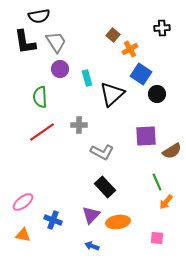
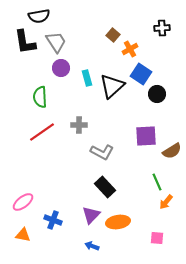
purple circle: moved 1 px right, 1 px up
black triangle: moved 8 px up
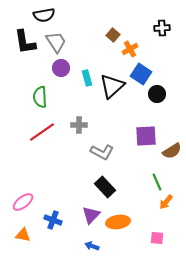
black semicircle: moved 5 px right, 1 px up
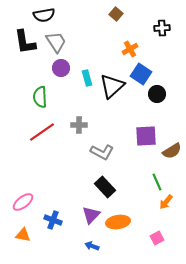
brown square: moved 3 px right, 21 px up
pink square: rotated 32 degrees counterclockwise
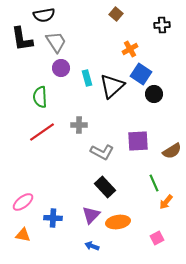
black cross: moved 3 px up
black L-shape: moved 3 px left, 3 px up
black circle: moved 3 px left
purple square: moved 8 px left, 5 px down
green line: moved 3 px left, 1 px down
blue cross: moved 2 px up; rotated 18 degrees counterclockwise
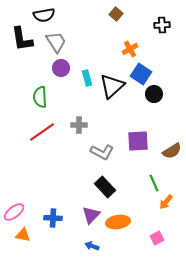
pink ellipse: moved 9 px left, 10 px down
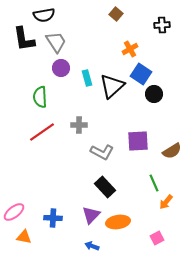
black L-shape: moved 2 px right
orange triangle: moved 1 px right, 2 px down
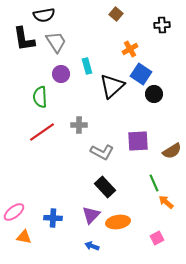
purple circle: moved 6 px down
cyan rectangle: moved 12 px up
orange arrow: rotated 91 degrees clockwise
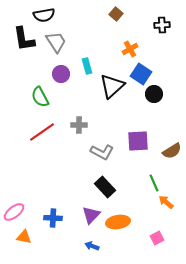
green semicircle: rotated 25 degrees counterclockwise
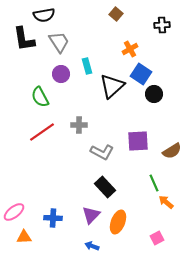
gray trapezoid: moved 3 px right
orange ellipse: rotated 60 degrees counterclockwise
orange triangle: rotated 14 degrees counterclockwise
